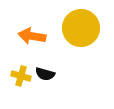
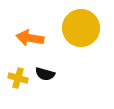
orange arrow: moved 2 px left, 2 px down
yellow cross: moved 3 px left, 2 px down
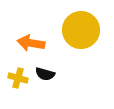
yellow circle: moved 2 px down
orange arrow: moved 1 px right, 5 px down
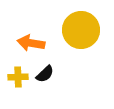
black semicircle: rotated 60 degrees counterclockwise
yellow cross: moved 1 px up; rotated 18 degrees counterclockwise
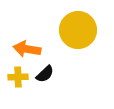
yellow circle: moved 3 px left
orange arrow: moved 4 px left, 6 px down
